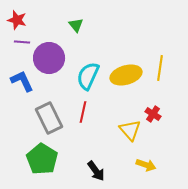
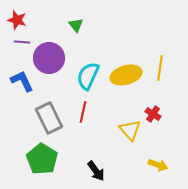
yellow arrow: moved 12 px right
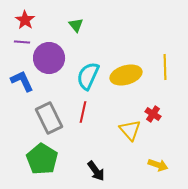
red star: moved 8 px right; rotated 18 degrees clockwise
yellow line: moved 5 px right, 1 px up; rotated 10 degrees counterclockwise
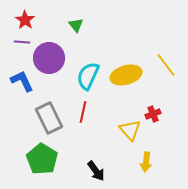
yellow line: moved 1 px right, 2 px up; rotated 35 degrees counterclockwise
red cross: rotated 35 degrees clockwise
yellow arrow: moved 12 px left, 3 px up; rotated 78 degrees clockwise
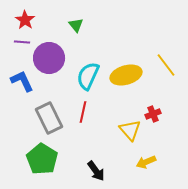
yellow arrow: rotated 60 degrees clockwise
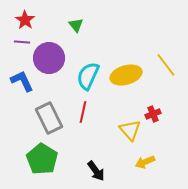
yellow arrow: moved 1 px left
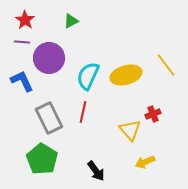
green triangle: moved 5 px left, 4 px up; rotated 42 degrees clockwise
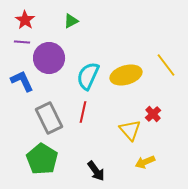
red cross: rotated 21 degrees counterclockwise
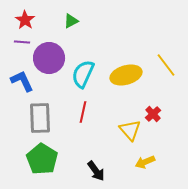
cyan semicircle: moved 5 px left, 2 px up
gray rectangle: moved 9 px left; rotated 24 degrees clockwise
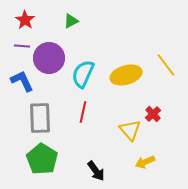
purple line: moved 4 px down
